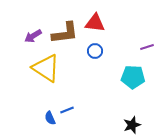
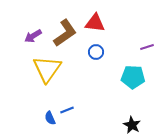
brown L-shape: rotated 28 degrees counterclockwise
blue circle: moved 1 px right, 1 px down
yellow triangle: moved 1 px right, 1 px down; rotated 32 degrees clockwise
black star: rotated 24 degrees counterclockwise
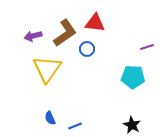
purple arrow: rotated 18 degrees clockwise
blue circle: moved 9 px left, 3 px up
blue line: moved 8 px right, 16 px down
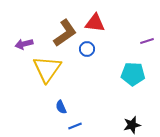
purple arrow: moved 9 px left, 8 px down
purple line: moved 6 px up
cyan pentagon: moved 3 px up
blue semicircle: moved 11 px right, 11 px up
black star: rotated 30 degrees clockwise
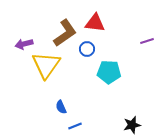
yellow triangle: moved 1 px left, 4 px up
cyan pentagon: moved 24 px left, 2 px up
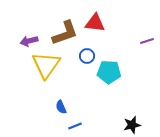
brown L-shape: rotated 16 degrees clockwise
purple arrow: moved 5 px right, 3 px up
blue circle: moved 7 px down
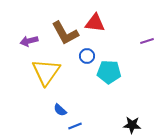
brown L-shape: rotated 80 degrees clockwise
yellow triangle: moved 7 px down
blue semicircle: moved 1 px left, 3 px down; rotated 24 degrees counterclockwise
black star: rotated 18 degrees clockwise
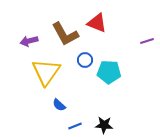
red triangle: moved 2 px right; rotated 15 degrees clockwise
brown L-shape: moved 1 px down
blue circle: moved 2 px left, 4 px down
blue semicircle: moved 1 px left, 5 px up
black star: moved 28 px left
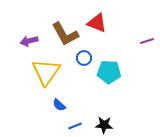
blue circle: moved 1 px left, 2 px up
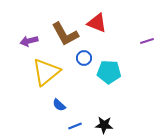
yellow triangle: rotated 16 degrees clockwise
